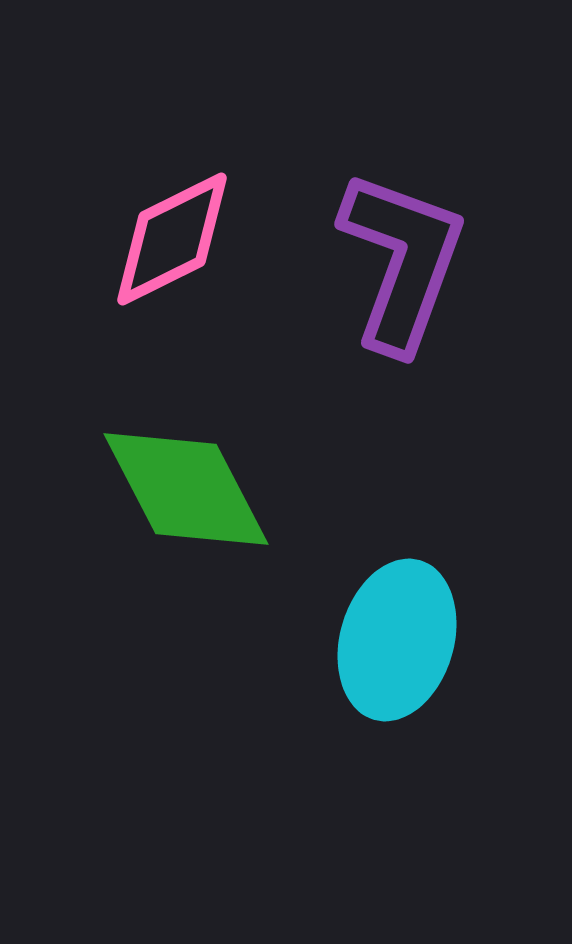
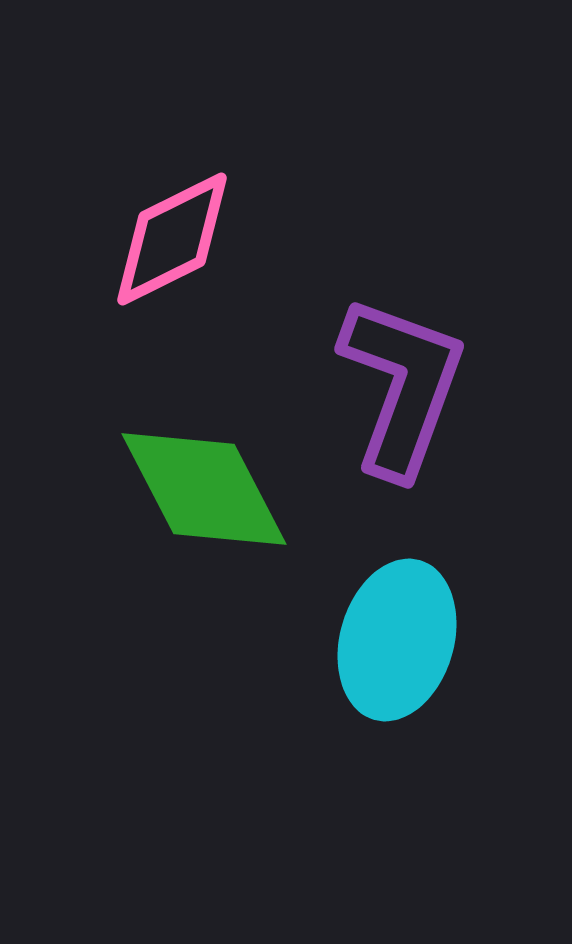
purple L-shape: moved 125 px down
green diamond: moved 18 px right
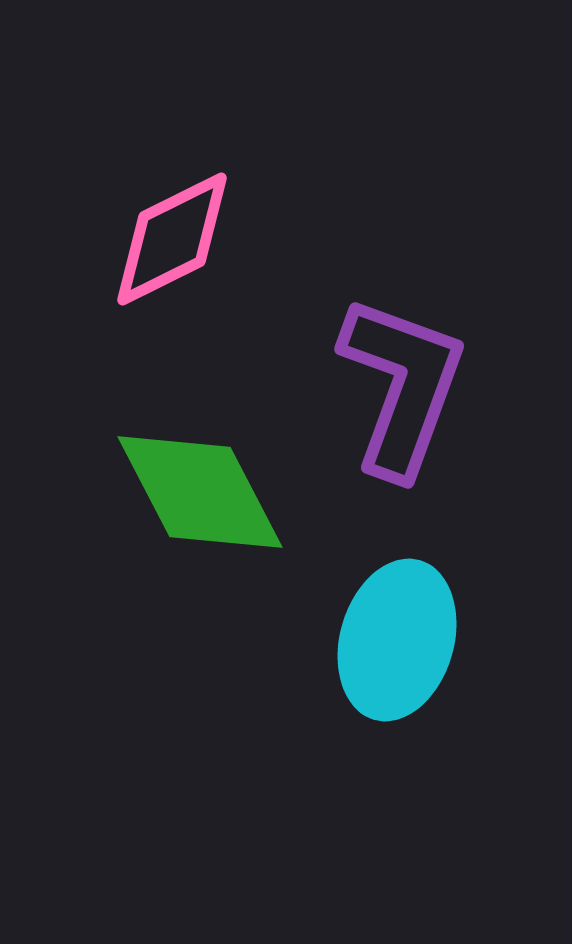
green diamond: moved 4 px left, 3 px down
